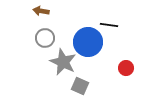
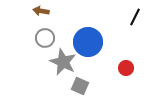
black line: moved 26 px right, 8 px up; rotated 72 degrees counterclockwise
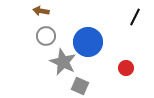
gray circle: moved 1 px right, 2 px up
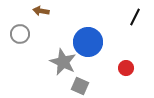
gray circle: moved 26 px left, 2 px up
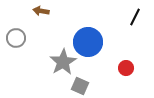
gray circle: moved 4 px left, 4 px down
gray star: rotated 16 degrees clockwise
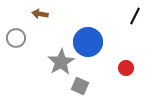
brown arrow: moved 1 px left, 3 px down
black line: moved 1 px up
gray star: moved 2 px left
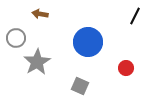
gray star: moved 24 px left
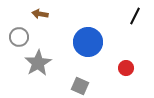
gray circle: moved 3 px right, 1 px up
gray star: moved 1 px right, 1 px down
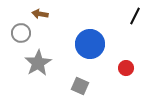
gray circle: moved 2 px right, 4 px up
blue circle: moved 2 px right, 2 px down
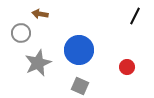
blue circle: moved 11 px left, 6 px down
gray star: rotated 8 degrees clockwise
red circle: moved 1 px right, 1 px up
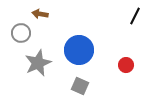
red circle: moved 1 px left, 2 px up
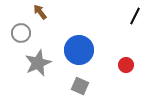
brown arrow: moved 2 px up; rotated 42 degrees clockwise
